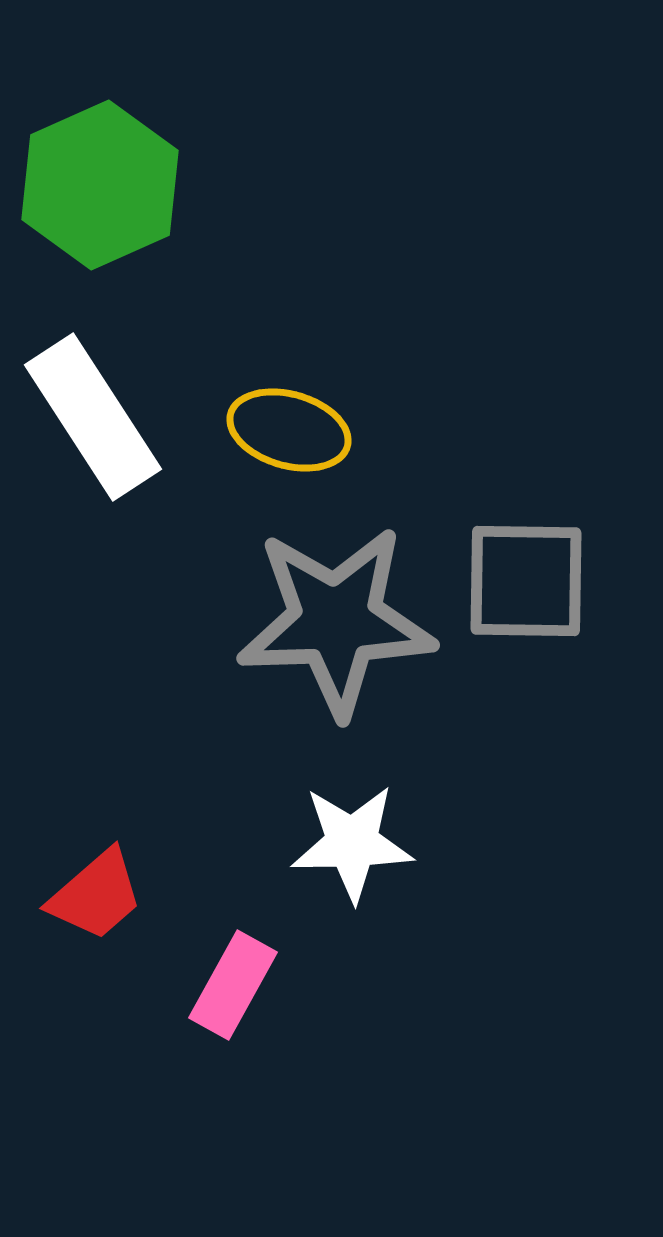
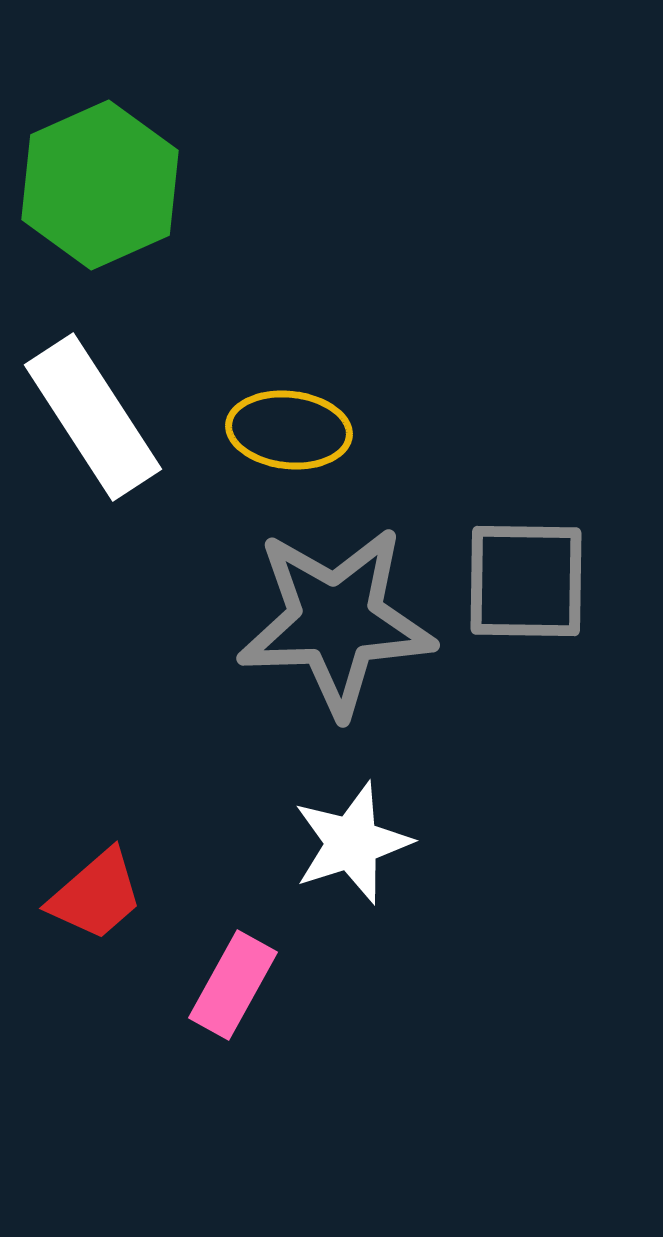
yellow ellipse: rotated 10 degrees counterclockwise
white star: rotated 17 degrees counterclockwise
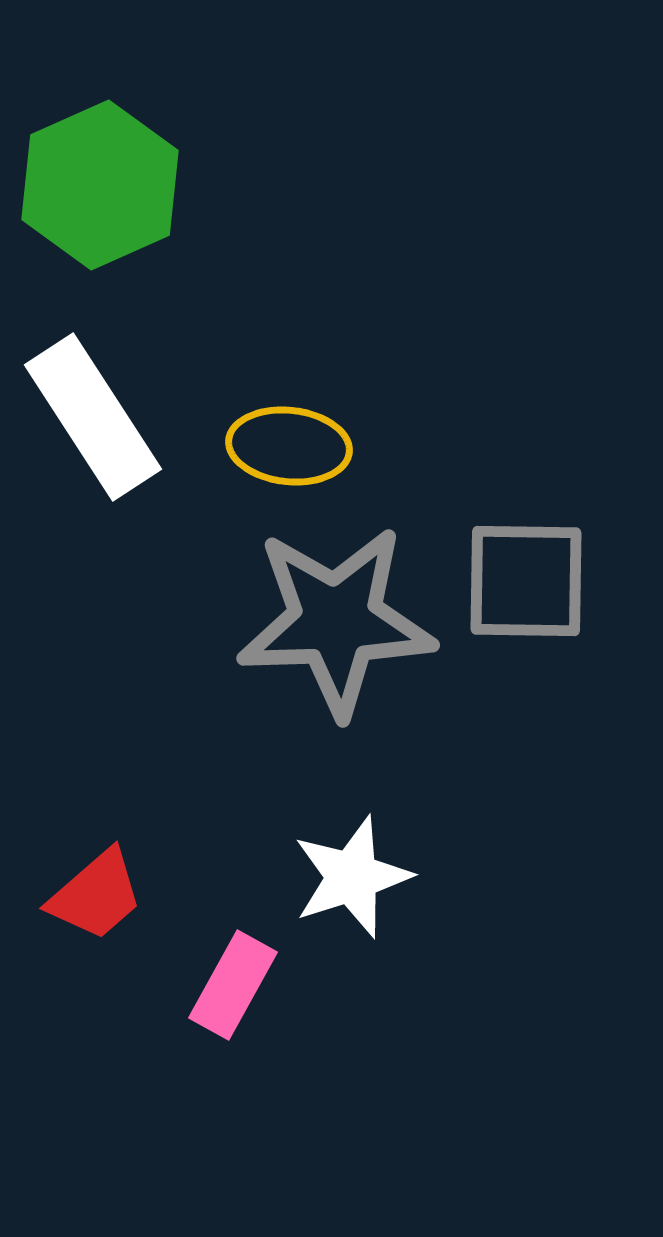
yellow ellipse: moved 16 px down
white star: moved 34 px down
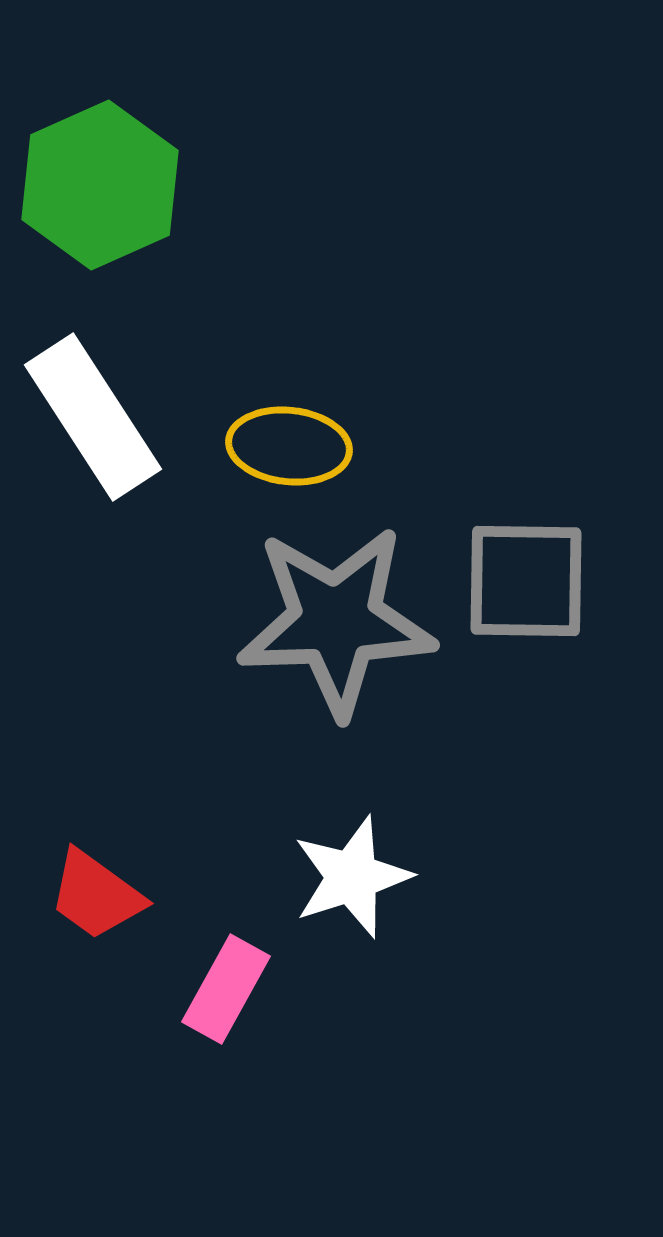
red trapezoid: rotated 77 degrees clockwise
pink rectangle: moved 7 px left, 4 px down
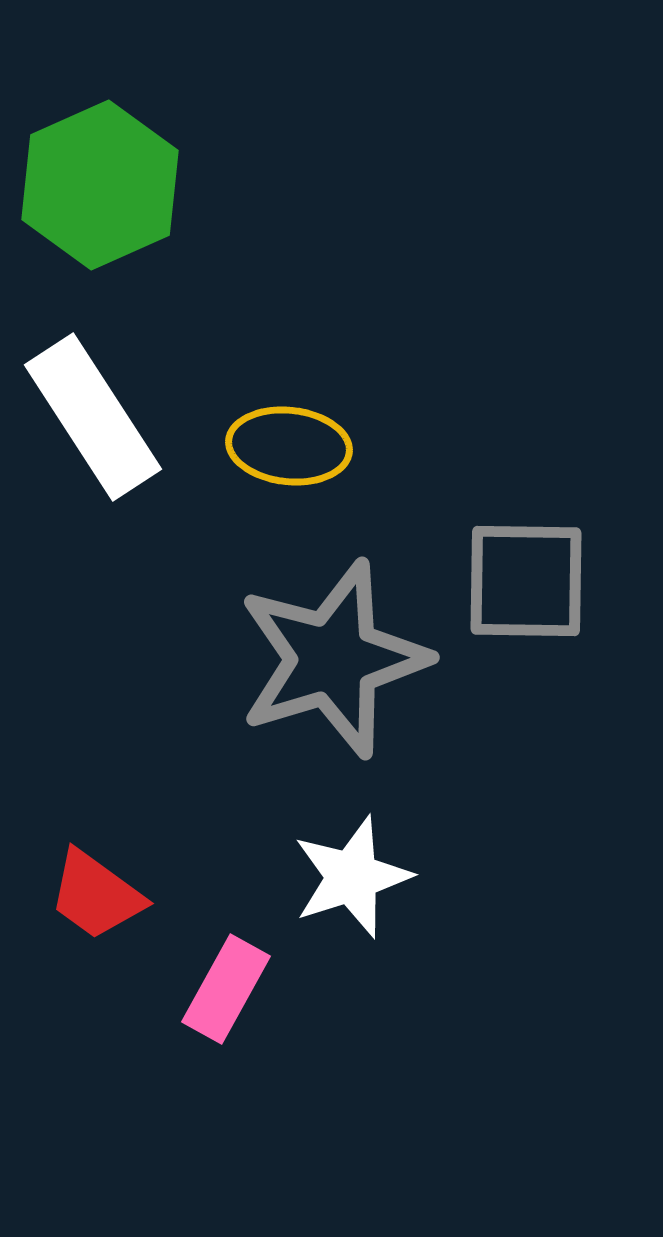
gray star: moved 3 px left, 38 px down; rotated 15 degrees counterclockwise
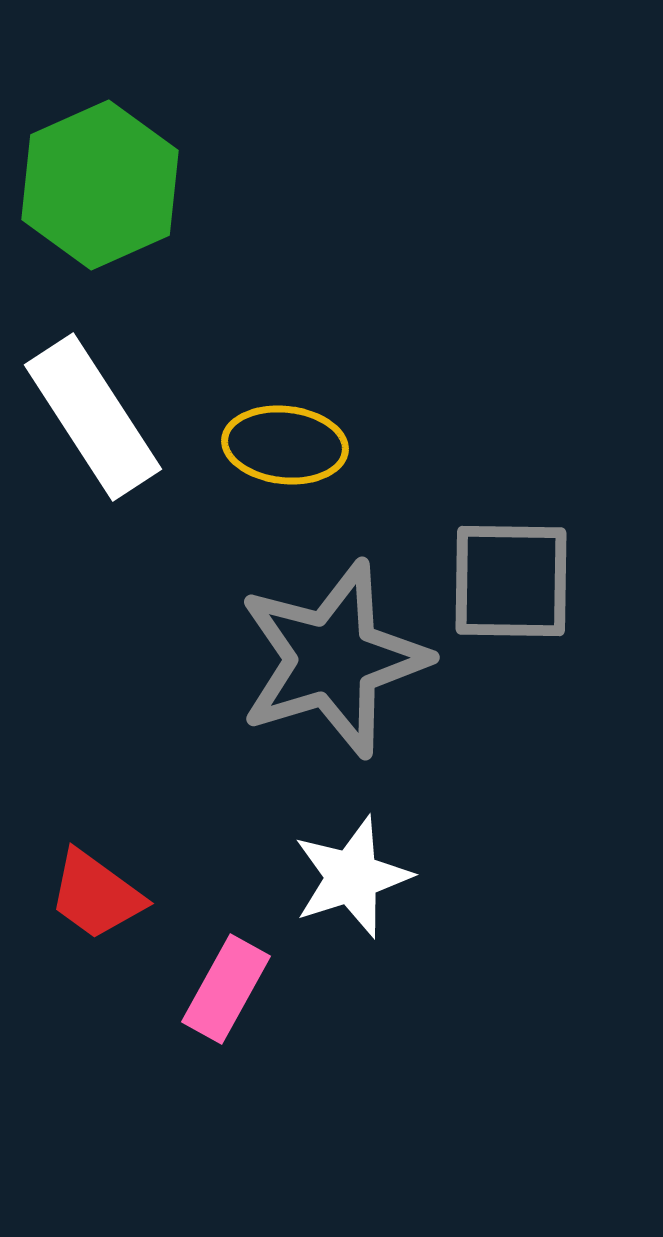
yellow ellipse: moved 4 px left, 1 px up
gray square: moved 15 px left
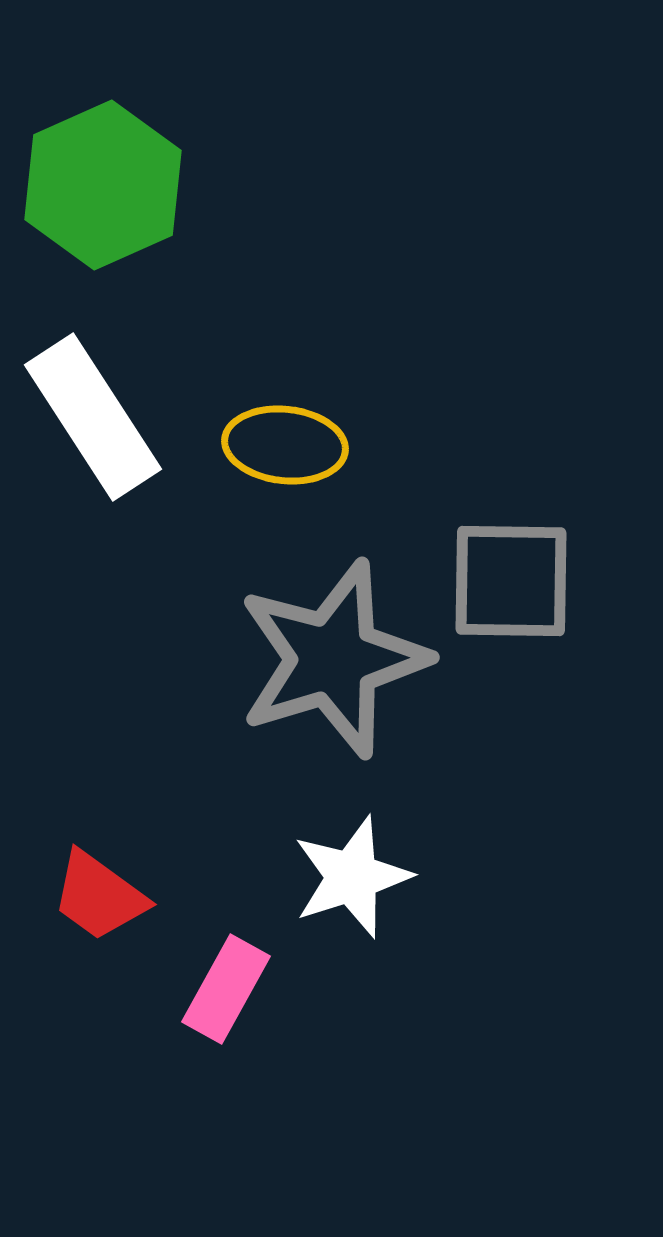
green hexagon: moved 3 px right
red trapezoid: moved 3 px right, 1 px down
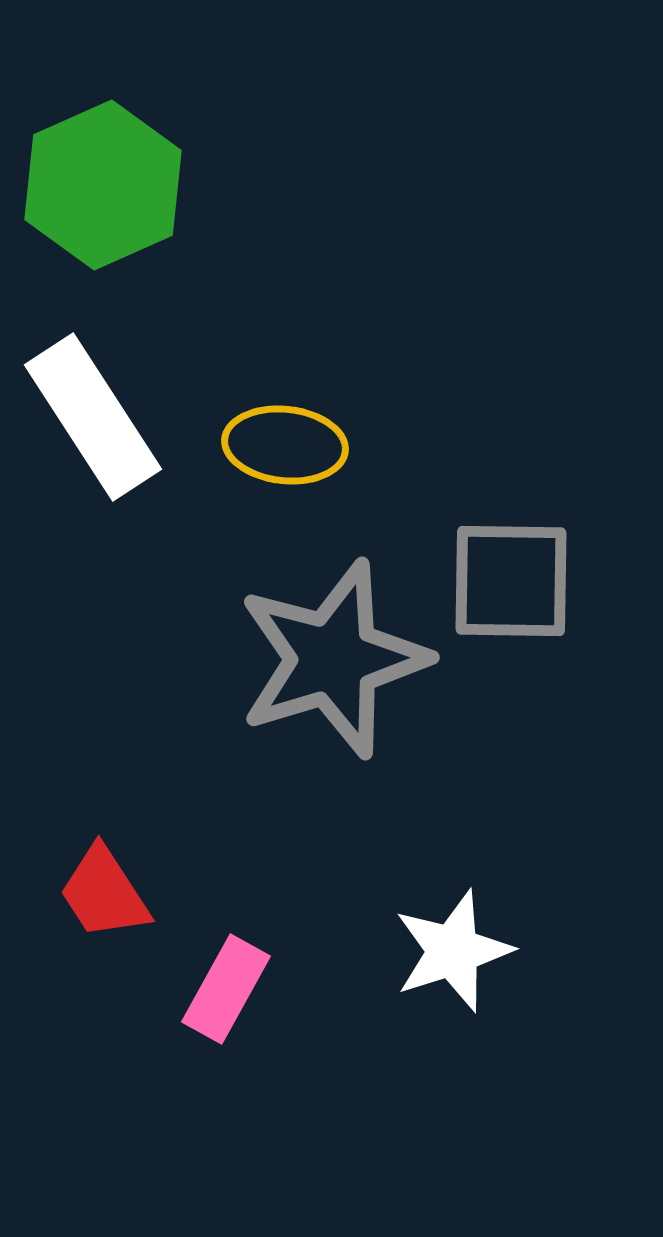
white star: moved 101 px right, 74 px down
red trapezoid: moved 5 px right, 3 px up; rotated 21 degrees clockwise
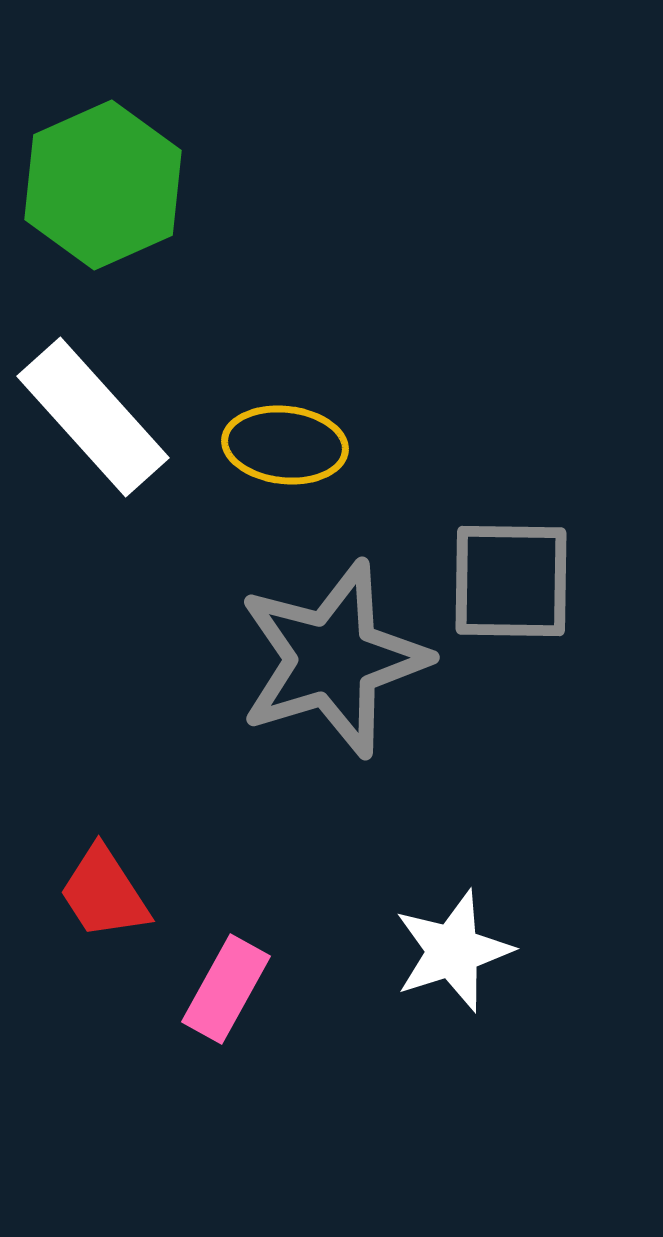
white rectangle: rotated 9 degrees counterclockwise
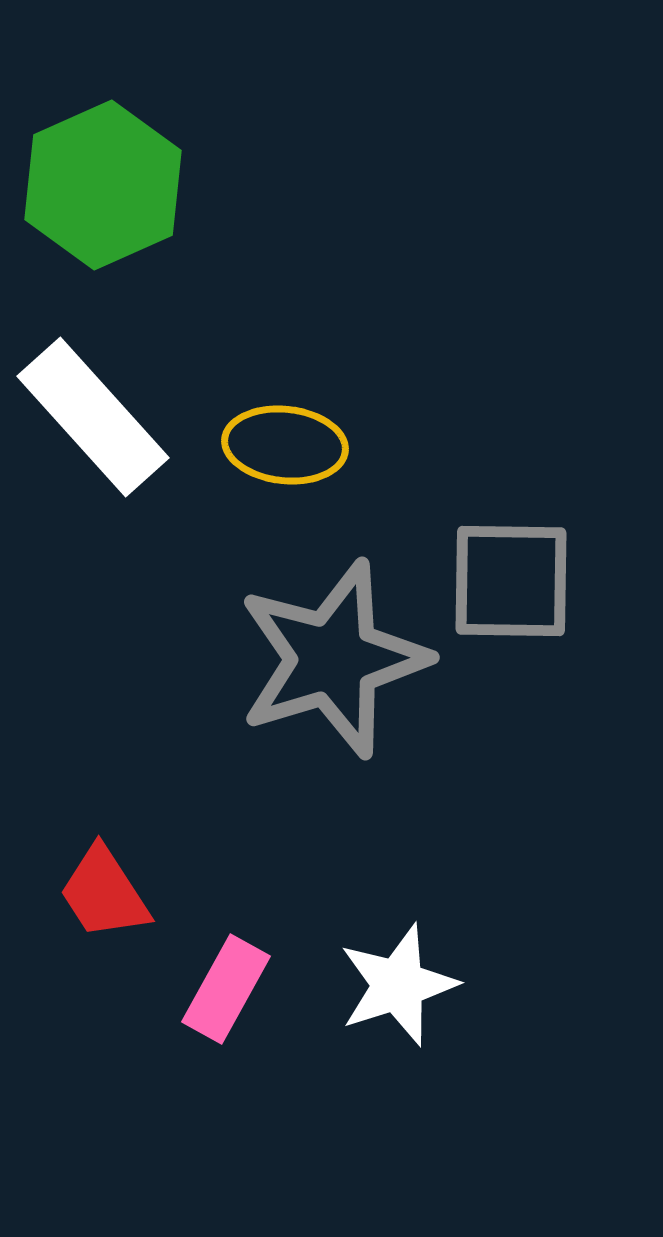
white star: moved 55 px left, 34 px down
